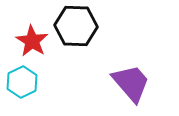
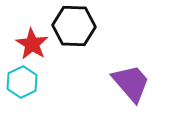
black hexagon: moved 2 px left
red star: moved 3 px down
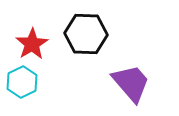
black hexagon: moved 12 px right, 8 px down
red star: rotated 8 degrees clockwise
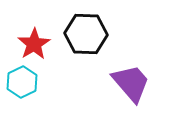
red star: moved 2 px right
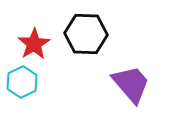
purple trapezoid: moved 1 px down
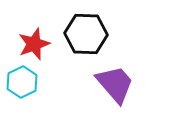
red star: rotated 12 degrees clockwise
purple trapezoid: moved 16 px left
